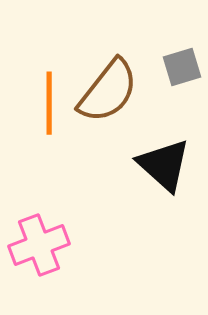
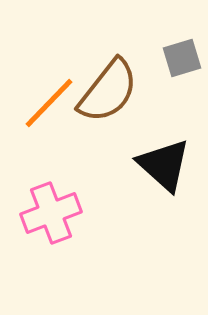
gray square: moved 9 px up
orange line: rotated 44 degrees clockwise
pink cross: moved 12 px right, 32 px up
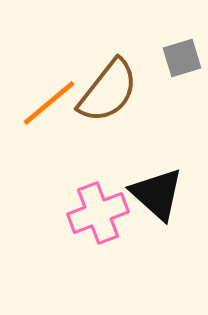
orange line: rotated 6 degrees clockwise
black triangle: moved 7 px left, 29 px down
pink cross: moved 47 px right
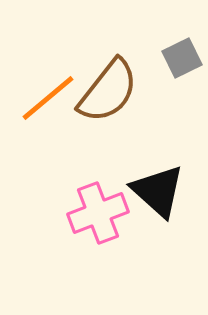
gray square: rotated 9 degrees counterclockwise
orange line: moved 1 px left, 5 px up
black triangle: moved 1 px right, 3 px up
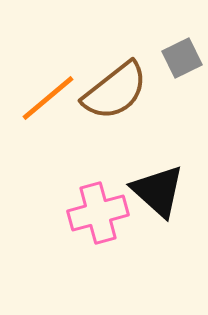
brown semicircle: moved 7 px right; rotated 14 degrees clockwise
pink cross: rotated 6 degrees clockwise
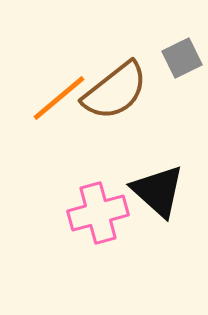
orange line: moved 11 px right
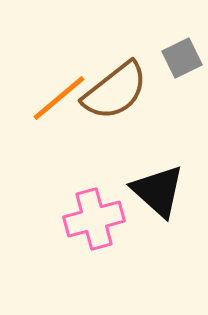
pink cross: moved 4 px left, 6 px down
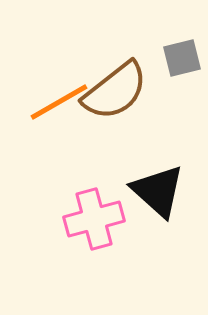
gray square: rotated 12 degrees clockwise
orange line: moved 4 px down; rotated 10 degrees clockwise
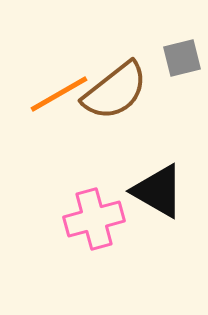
orange line: moved 8 px up
black triangle: rotated 12 degrees counterclockwise
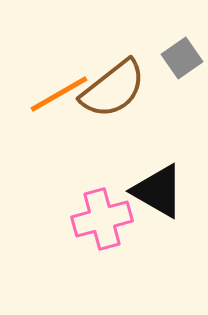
gray square: rotated 21 degrees counterclockwise
brown semicircle: moved 2 px left, 2 px up
pink cross: moved 8 px right
